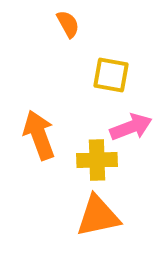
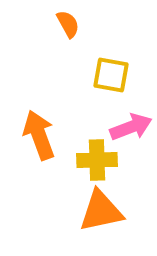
orange triangle: moved 3 px right, 5 px up
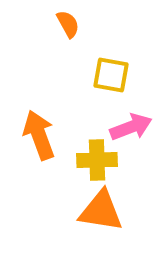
orange triangle: rotated 21 degrees clockwise
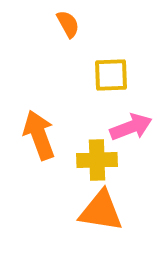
yellow square: rotated 12 degrees counterclockwise
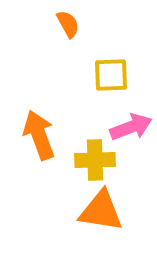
yellow cross: moved 2 px left
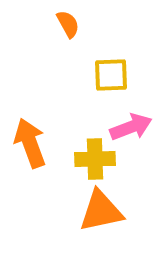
orange arrow: moved 9 px left, 8 px down
yellow cross: moved 1 px up
orange triangle: rotated 21 degrees counterclockwise
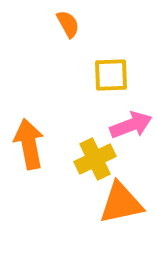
pink arrow: moved 2 px up
orange arrow: moved 1 px left, 1 px down; rotated 9 degrees clockwise
yellow cross: rotated 24 degrees counterclockwise
orange triangle: moved 20 px right, 8 px up
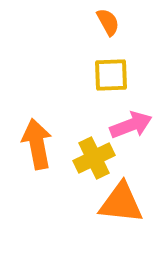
orange semicircle: moved 40 px right, 2 px up
orange arrow: moved 8 px right
yellow cross: moved 1 px left, 1 px up
orange triangle: rotated 18 degrees clockwise
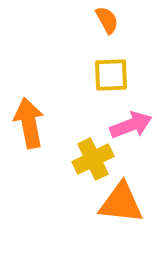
orange semicircle: moved 1 px left, 2 px up
orange arrow: moved 8 px left, 21 px up
yellow cross: moved 1 px left, 1 px down
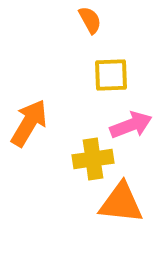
orange semicircle: moved 17 px left
orange arrow: rotated 42 degrees clockwise
yellow cross: rotated 18 degrees clockwise
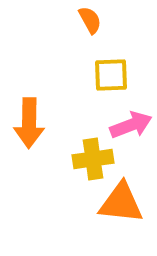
orange arrow: rotated 150 degrees clockwise
